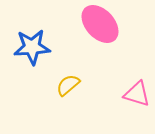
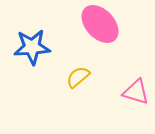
yellow semicircle: moved 10 px right, 8 px up
pink triangle: moved 1 px left, 2 px up
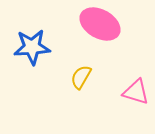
pink ellipse: rotated 18 degrees counterclockwise
yellow semicircle: moved 3 px right; rotated 20 degrees counterclockwise
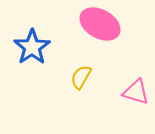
blue star: rotated 30 degrees counterclockwise
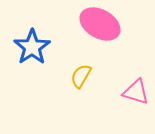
yellow semicircle: moved 1 px up
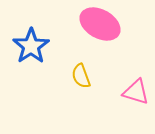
blue star: moved 1 px left, 1 px up
yellow semicircle: rotated 50 degrees counterclockwise
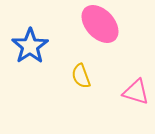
pink ellipse: rotated 18 degrees clockwise
blue star: moved 1 px left
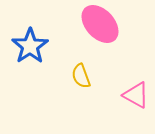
pink triangle: moved 3 px down; rotated 12 degrees clockwise
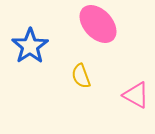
pink ellipse: moved 2 px left
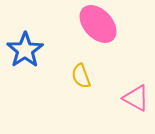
blue star: moved 5 px left, 4 px down
pink triangle: moved 3 px down
